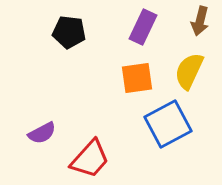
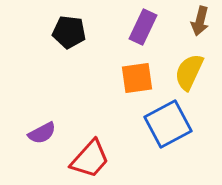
yellow semicircle: moved 1 px down
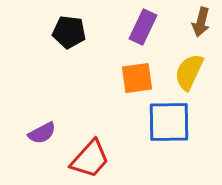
brown arrow: moved 1 px right, 1 px down
blue square: moved 1 px right, 2 px up; rotated 27 degrees clockwise
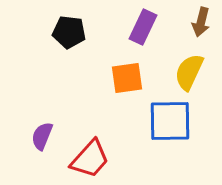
orange square: moved 10 px left
blue square: moved 1 px right, 1 px up
purple semicircle: moved 3 px down; rotated 140 degrees clockwise
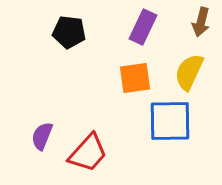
orange square: moved 8 px right
red trapezoid: moved 2 px left, 6 px up
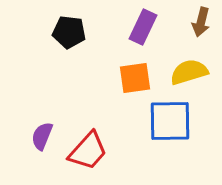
yellow semicircle: rotated 48 degrees clockwise
red trapezoid: moved 2 px up
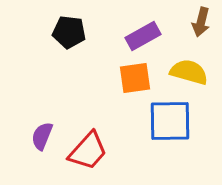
purple rectangle: moved 9 px down; rotated 36 degrees clockwise
yellow semicircle: rotated 33 degrees clockwise
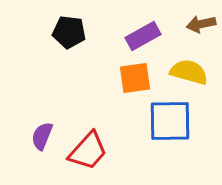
brown arrow: moved 2 px down; rotated 64 degrees clockwise
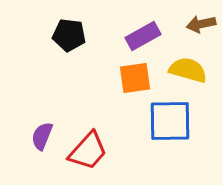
black pentagon: moved 3 px down
yellow semicircle: moved 1 px left, 2 px up
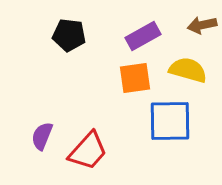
brown arrow: moved 1 px right, 1 px down
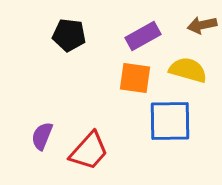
orange square: rotated 16 degrees clockwise
red trapezoid: moved 1 px right
